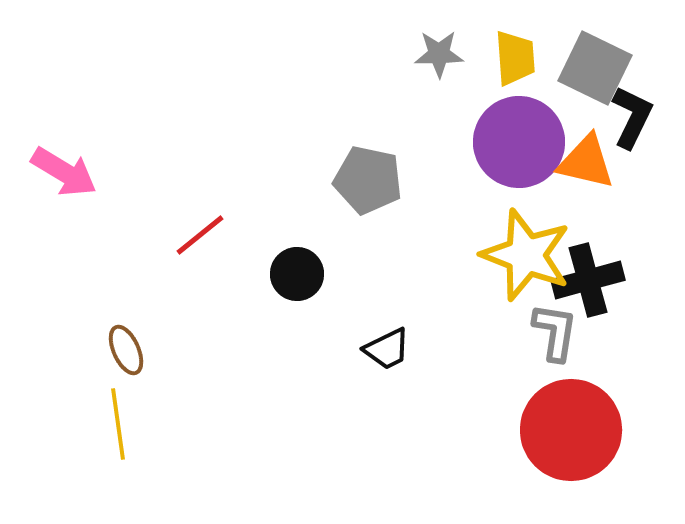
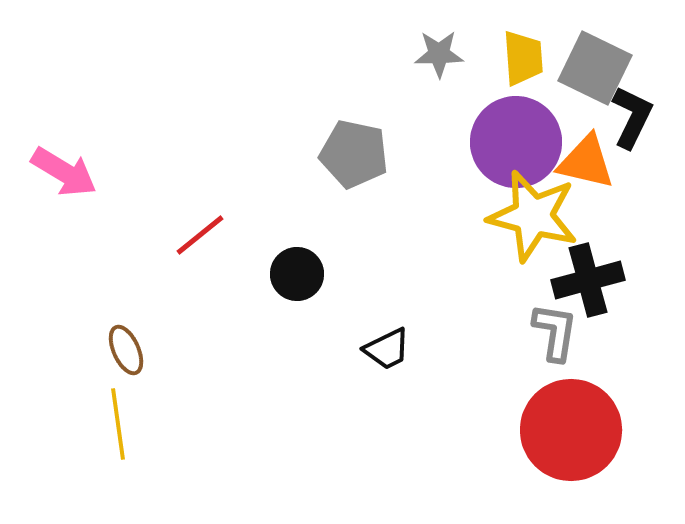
yellow trapezoid: moved 8 px right
purple circle: moved 3 px left
gray pentagon: moved 14 px left, 26 px up
yellow star: moved 7 px right, 39 px up; rotated 6 degrees counterclockwise
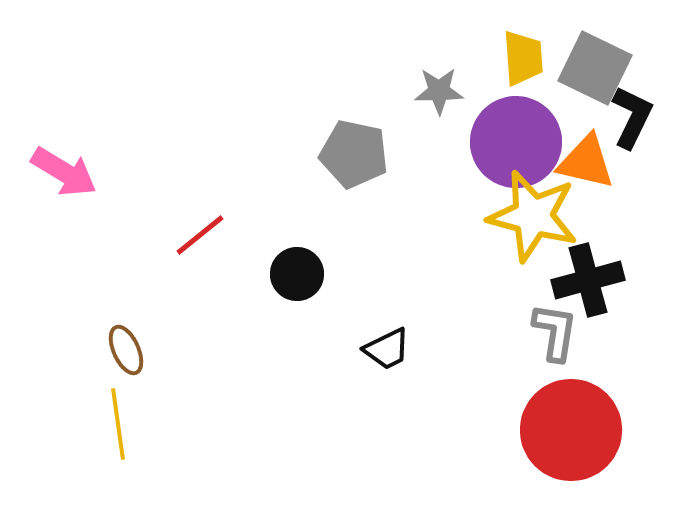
gray star: moved 37 px down
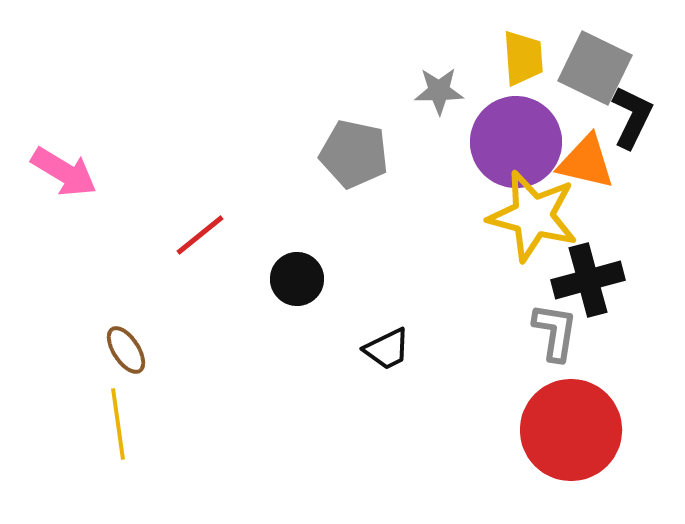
black circle: moved 5 px down
brown ellipse: rotated 9 degrees counterclockwise
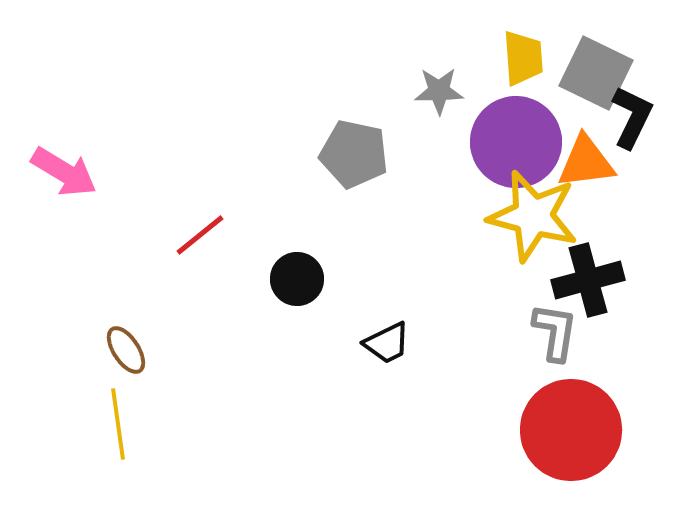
gray square: moved 1 px right, 5 px down
orange triangle: rotated 20 degrees counterclockwise
black trapezoid: moved 6 px up
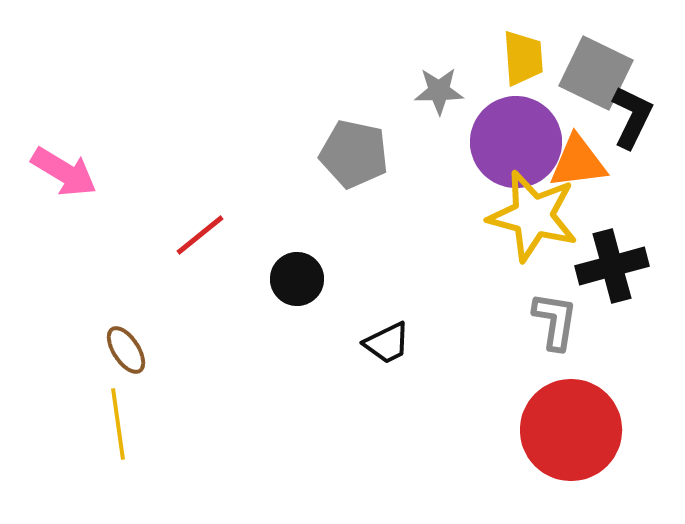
orange triangle: moved 8 px left
black cross: moved 24 px right, 14 px up
gray L-shape: moved 11 px up
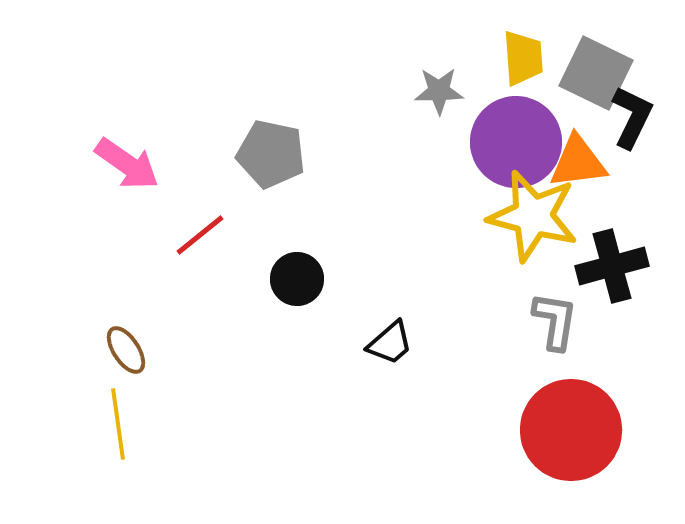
gray pentagon: moved 83 px left
pink arrow: moved 63 px right, 8 px up; rotated 4 degrees clockwise
black trapezoid: moved 3 px right; rotated 15 degrees counterclockwise
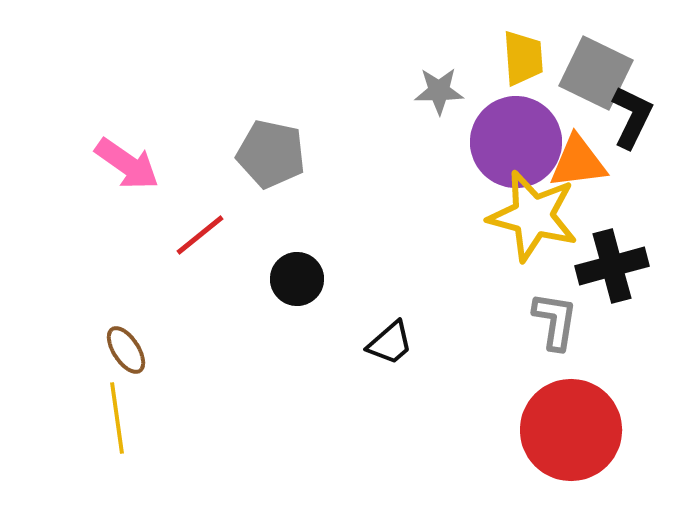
yellow line: moved 1 px left, 6 px up
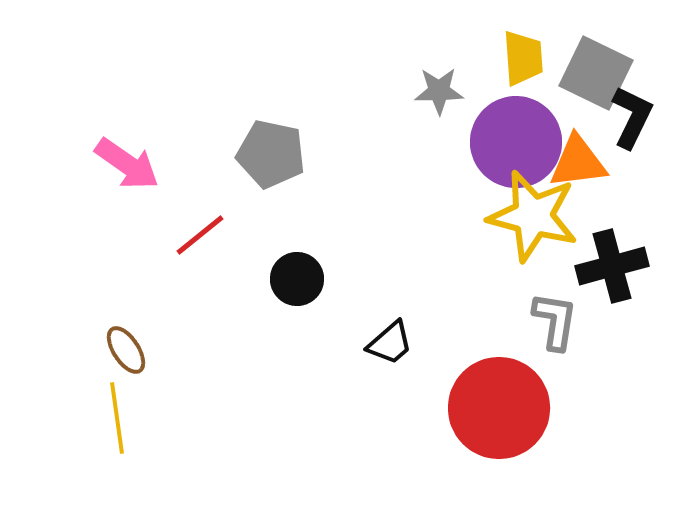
red circle: moved 72 px left, 22 px up
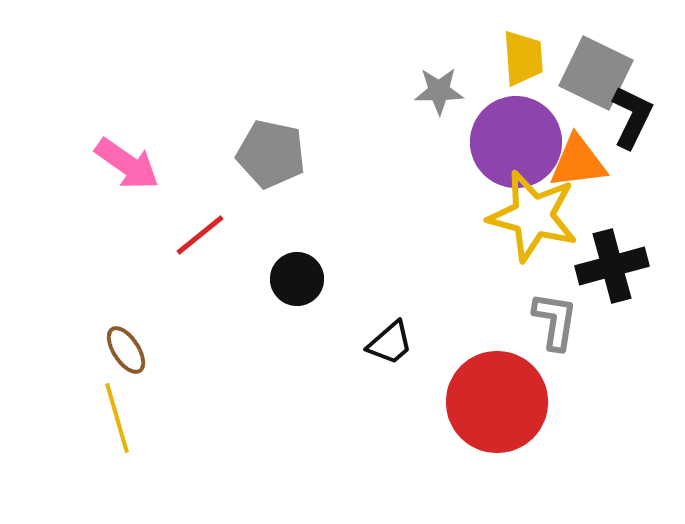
red circle: moved 2 px left, 6 px up
yellow line: rotated 8 degrees counterclockwise
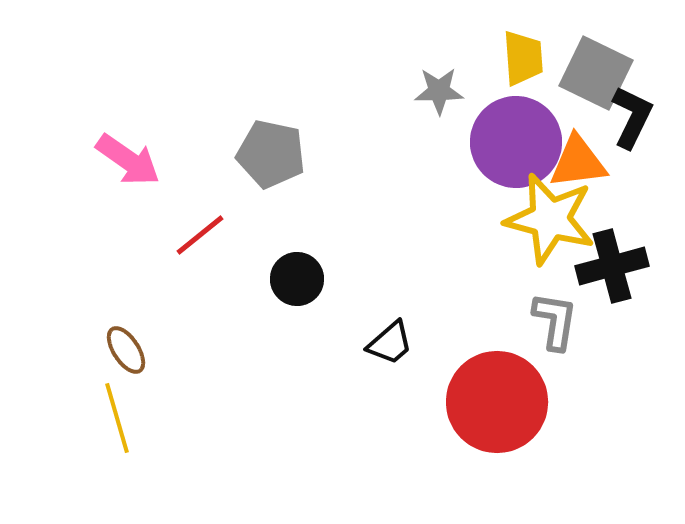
pink arrow: moved 1 px right, 4 px up
yellow star: moved 17 px right, 3 px down
